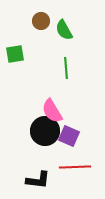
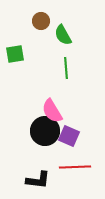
green semicircle: moved 1 px left, 5 px down
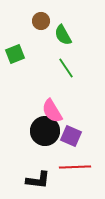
green square: rotated 12 degrees counterclockwise
green line: rotated 30 degrees counterclockwise
purple square: moved 2 px right
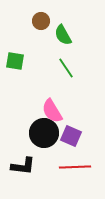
green square: moved 7 px down; rotated 30 degrees clockwise
black circle: moved 1 px left, 2 px down
black L-shape: moved 15 px left, 14 px up
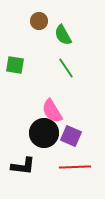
brown circle: moved 2 px left
green square: moved 4 px down
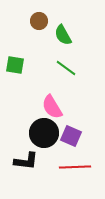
green line: rotated 20 degrees counterclockwise
pink semicircle: moved 4 px up
black L-shape: moved 3 px right, 5 px up
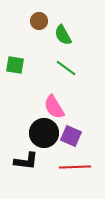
pink semicircle: moved 2 px right
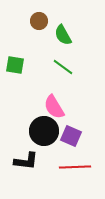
green line: moved 3 px left, 1 px up
black circle: moved 2 px up
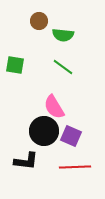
green semicircle: rotated 55 degrees counterclockwise
